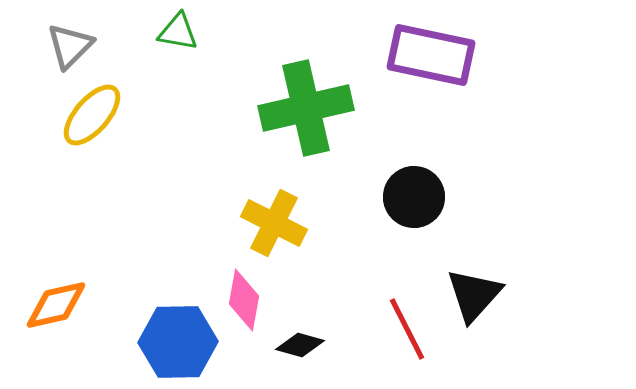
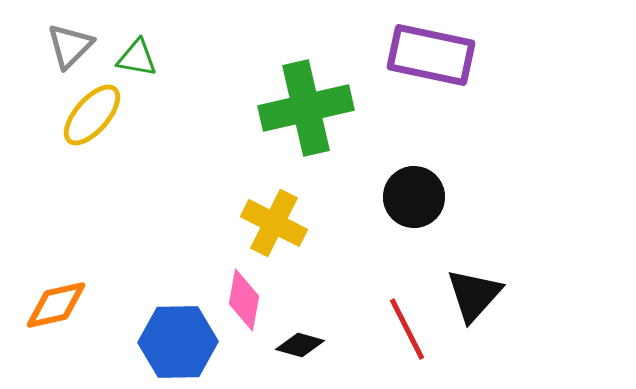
green triangle: moved 41 px left, 26 px down
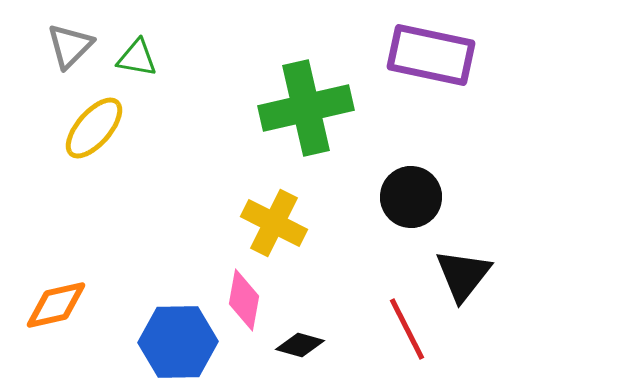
yellow ellipse: moved 2 px right, 13 px down
black circle: moved 3 px left
black triangle: moved 11 px left, 20 px up; rotated 4 degrees counterclockwise
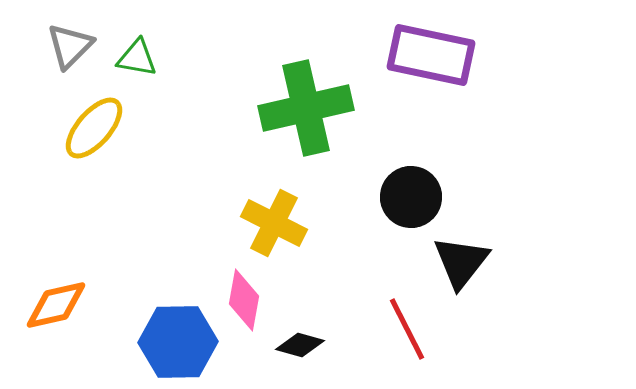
black triangle: moved 2 px left, 13 px up
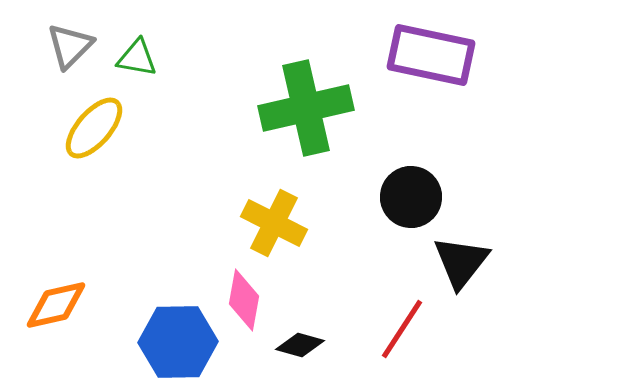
red line: moved 5 px left; rotated 60 degrees clockwise
